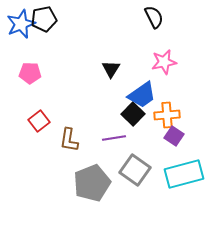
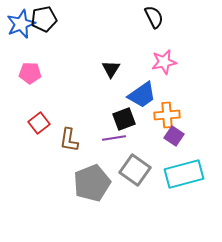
black square: moved 9 px left, 5 px down; rotated 25 degrees clockwise
red square: moved 2 px down
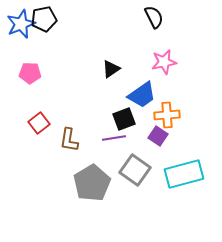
black triangle: rotated 24 degrees clockwise
purple square: moved 16 px left
gray pentagon: rotated 9 degrees counterclockwise
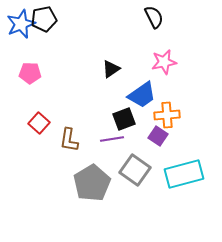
red square: rotated 10 degrees counterclockwise
purple line: moved 2 px left, 1 px down
